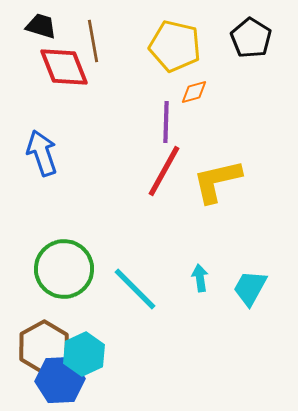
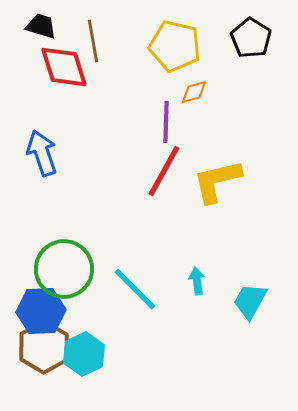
red diamond: rotated 4 degrees clockwise
cyan arrow: moved 3 px left, 3 px down
cyan trapezoid: moved 13 px down
blue hexagon: moved 19 px left, 69 px up
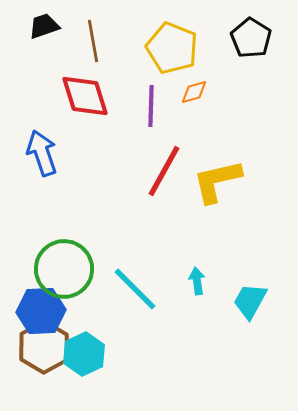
black trapezoid: moved 3 px right; rotated 36 degrees counterclockwise
yellow pentagon: moved 3 px left, 2 px down; rotated 9 degrees clockwise
red diamond: moved 21 px right, 29 px down
purple line: moved 15 px left, 16 px up
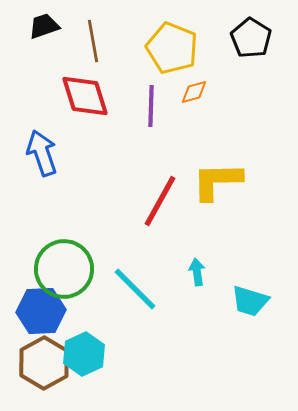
red line: moved 4 px left, 30 px down
yellow L-shape: rotated 12 degrees clockwise
cyan arrow: moved 9 px up
cyan trapezoid: rotated 102 degrees counterclockwise
brown hexagon: moved 16 px down
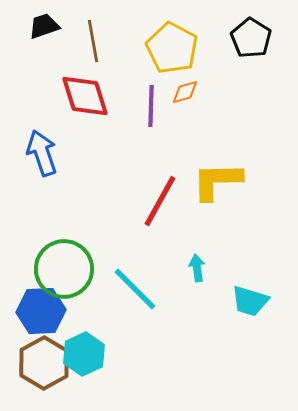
yellow pentagon: rotated 6 degrees clockwise
orange diamond: moved 9 px left
cyan arrow: moved 4 px up
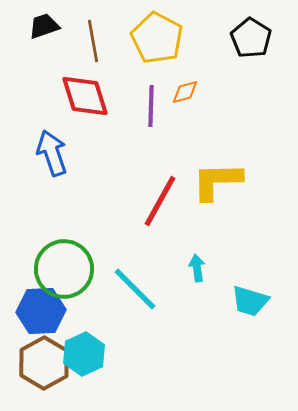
yellow pentagon: moved 15 px left, 10 px up
blue arrow: moved 10 px right
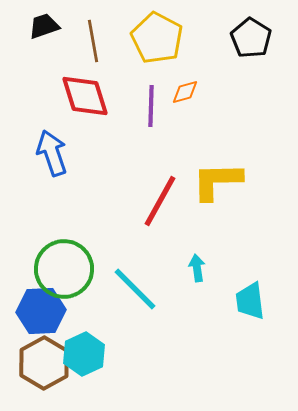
cyan trapezoid: rotated 66 degrees clockwise
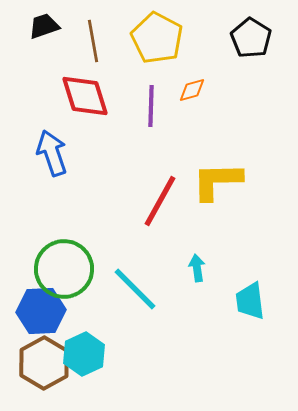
orange diamond: moved 7 px right, 2 px up
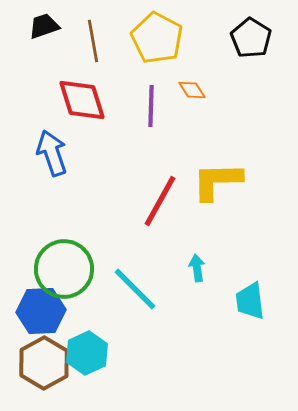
orange diamond: rotated 72 degrees clockwise
red diamond: moved 3 px left, 4 px down
cyan hexagon: moved 3 px right, 1 px up
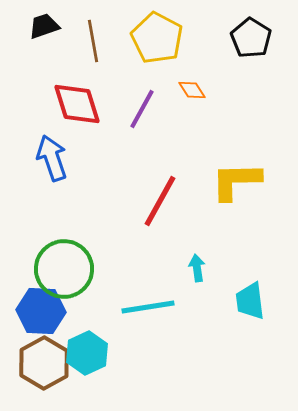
red diamond: moved 5 px left, 4 px down
purple line: moved 9 px left, 3 px down; rotated 27 degrees clockwise
blue arrow: moved 5 px down
yellow L-shape: moved 19 px right
cyan line: moved 13 px right, 18 px down; rotated 54 degrees counterclockwise
blue hexagon: rotated 6 degrees clockwise
